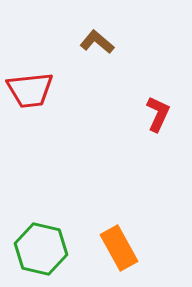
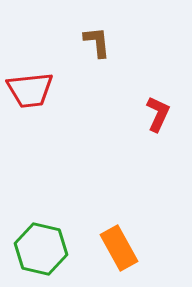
brown L-shape: rotated 44 degrees clockwise
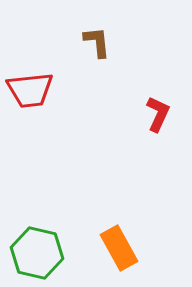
green hexagon: moved 4 px left, 4 px down
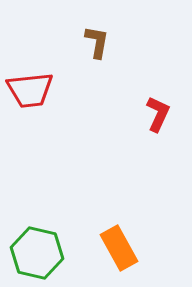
brown L-shape: rotated 16 degrees clockwise
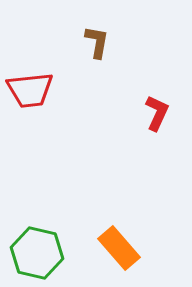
red L-shape: moved 1 px left, 1 px up
orange rectangle: rotated 12 degrees counterclockwise
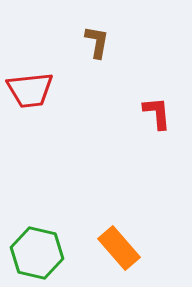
red L-shape: rotated 30 degrees counterclockwise
